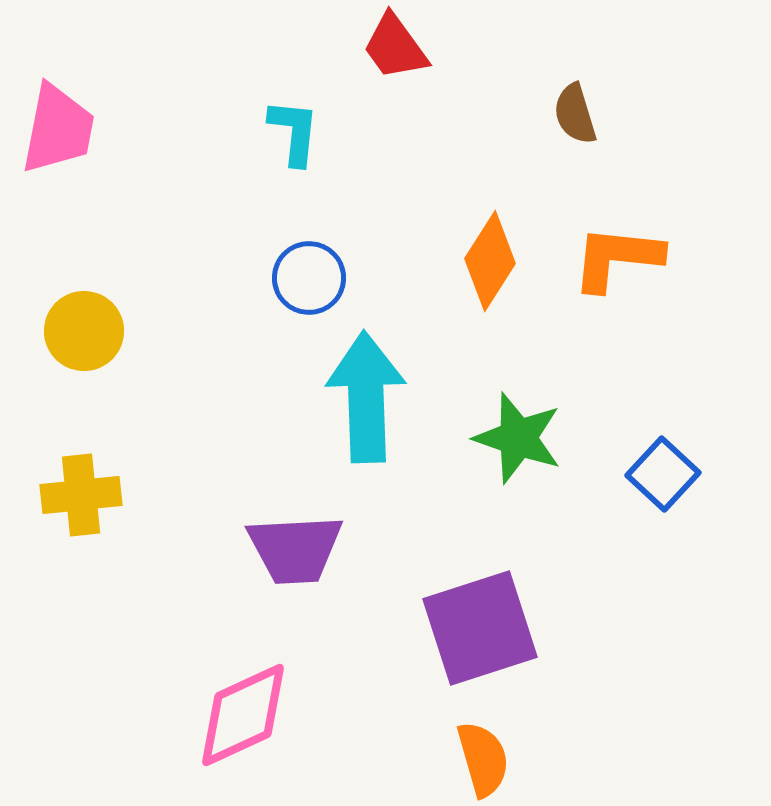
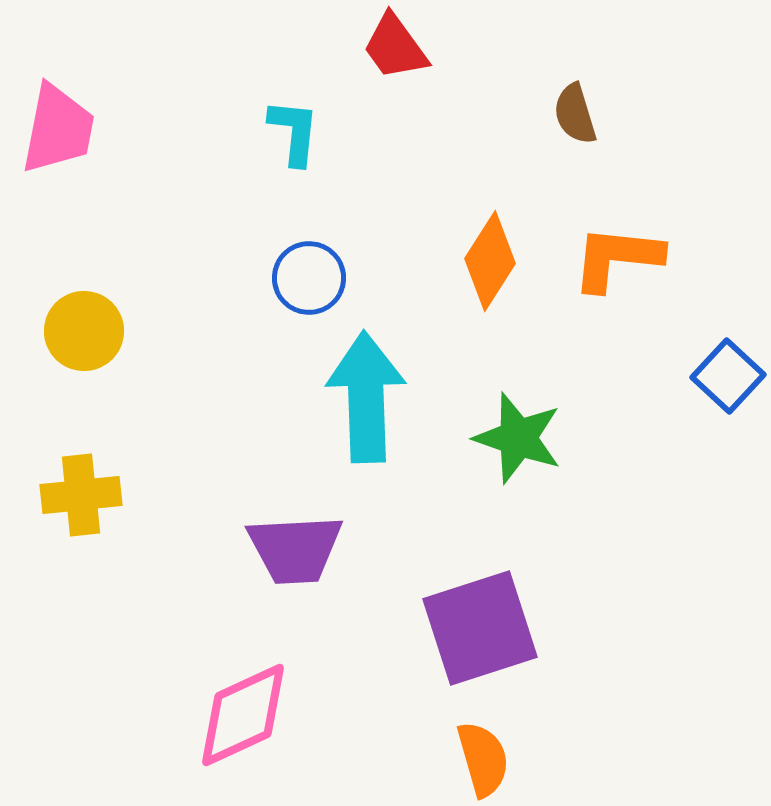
blue square: moved 65 px right, 98 px up
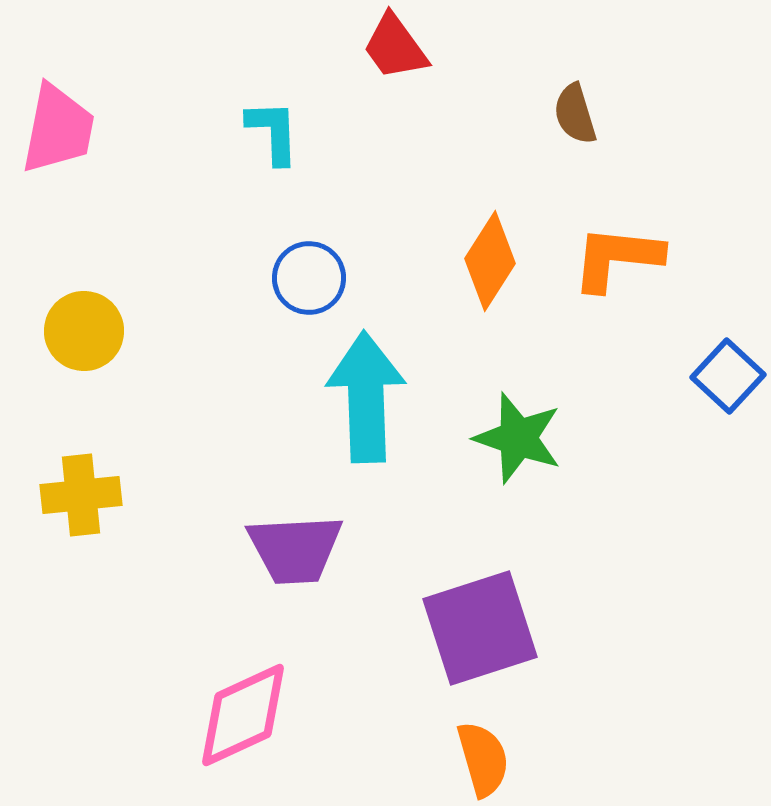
cyan L-shape: moved 21 px left; rotated 8 degrees counterclockwise
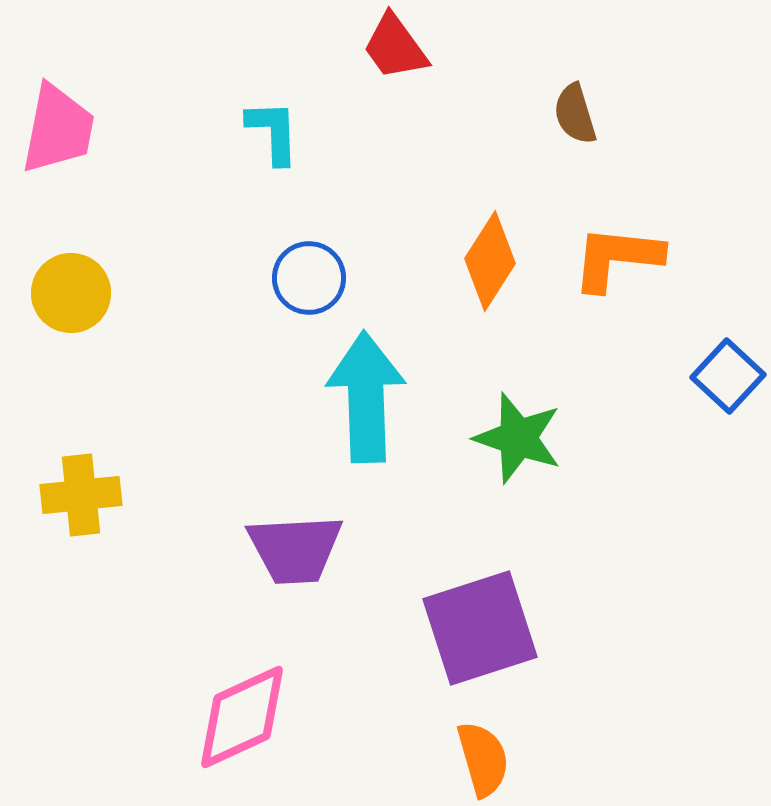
yellow circle: moved 13 px left, 38 px up
pink diamond: moved 1 px left, 2 px down
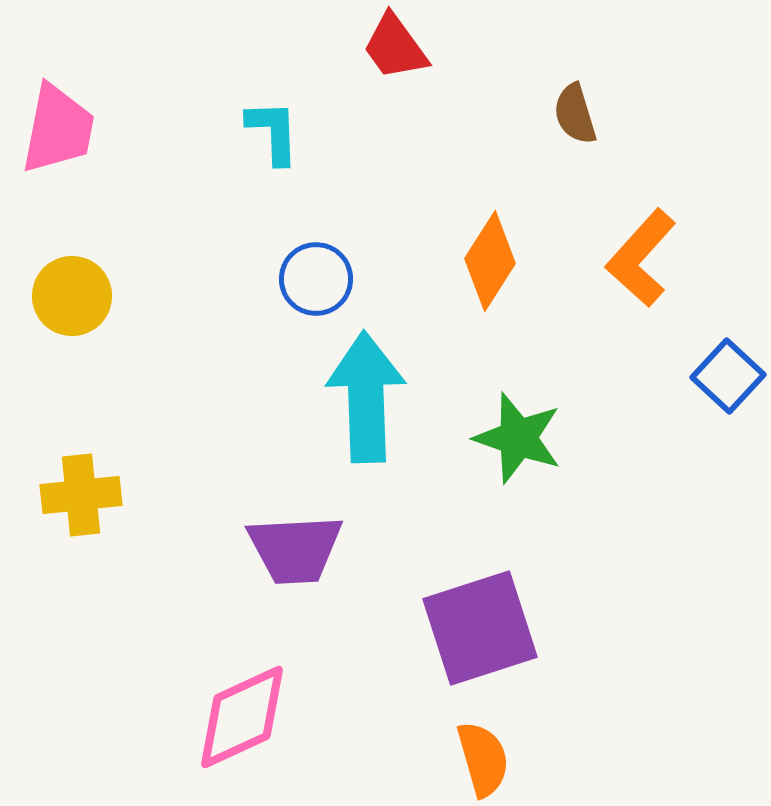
orange L-shape: moved 24 px right; rotated 54 degrees counterclockwise
blue circle: moved 7 px right, 1 px down
yellow circle: moved 1 px right, 3 px down
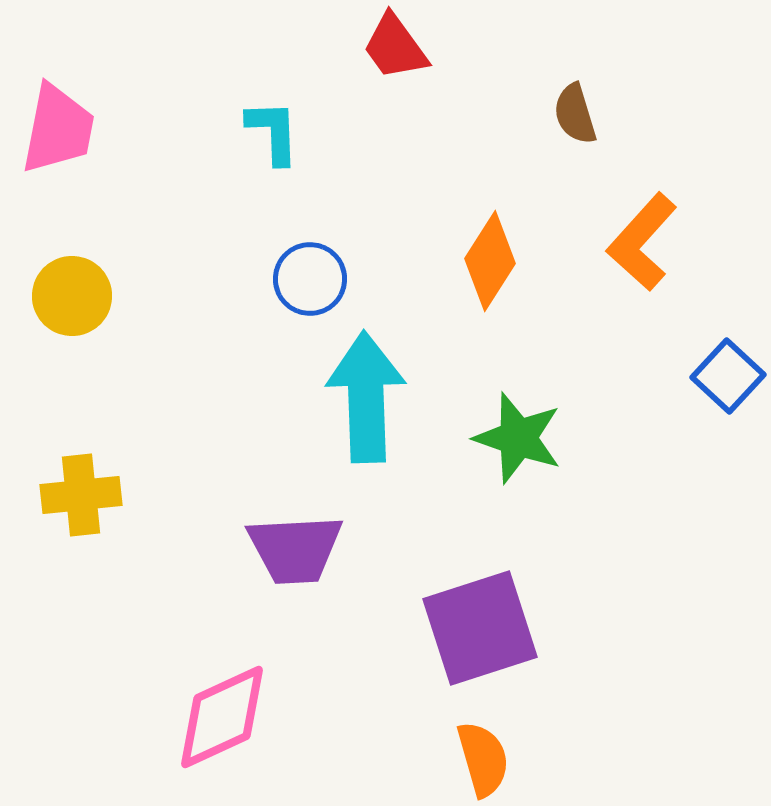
orange L-shape: moved 1 px right, 16 px up
blue circle: moved 6 px left
pink diamond: moved 20 px left
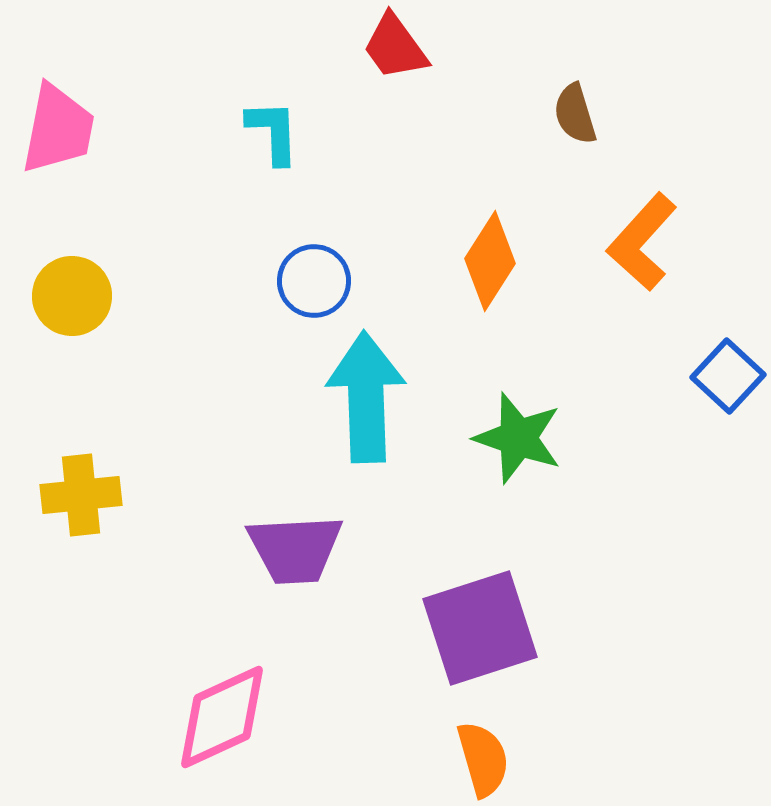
blue circle: moved 4 px right, 2 px down
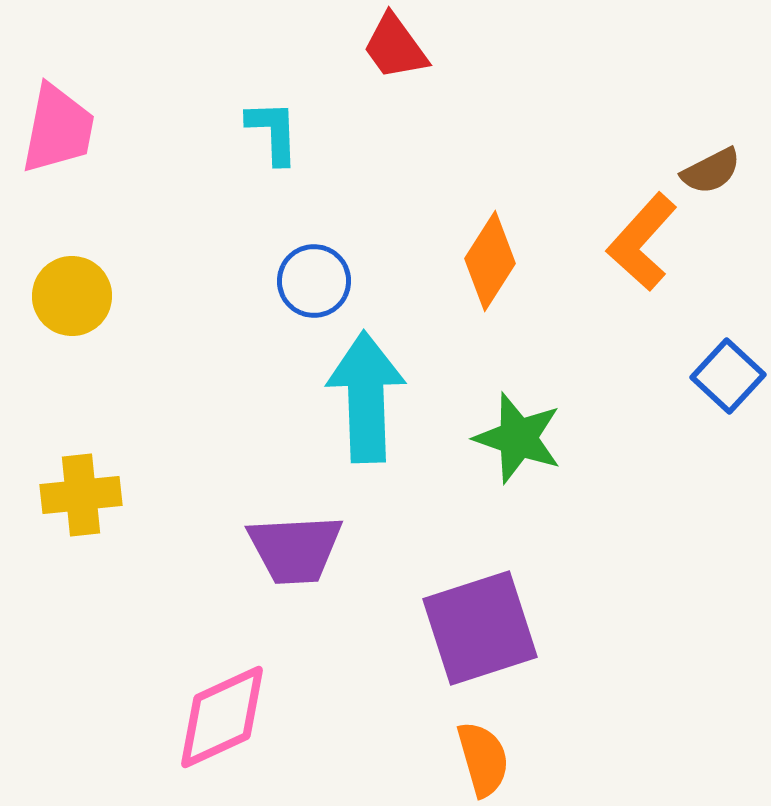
brown semicircle: moved 136 px right, 57 px down; rotated 100 degrees counterclockwise
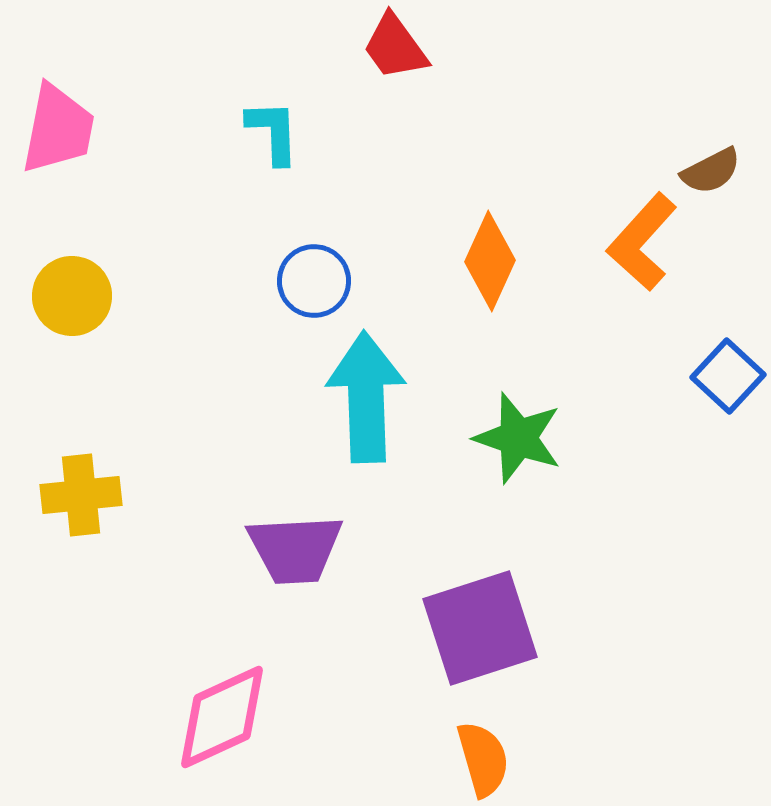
orange diamond: rotated 8 degrees counterclockwise
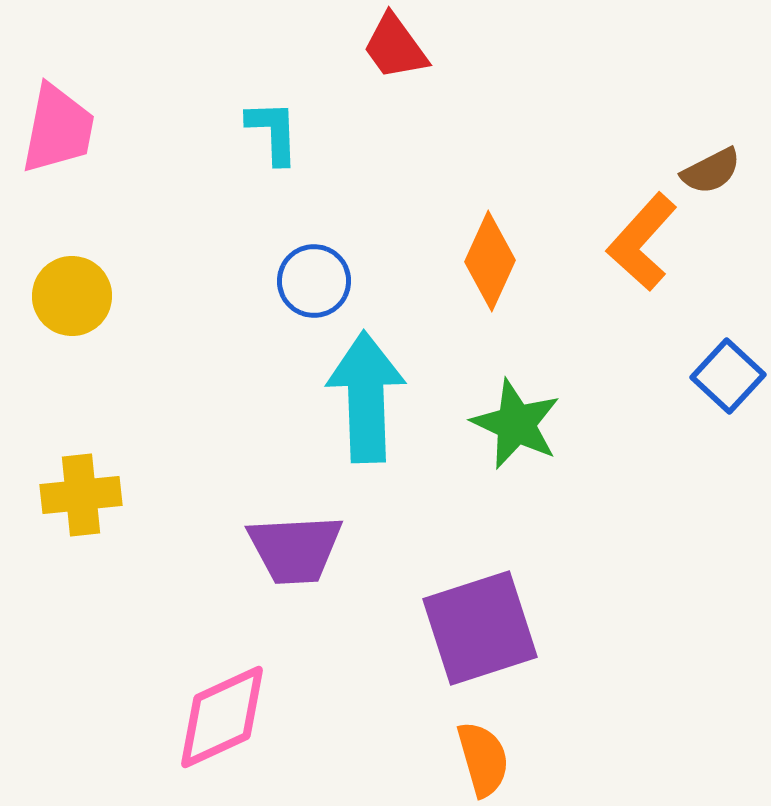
green star: moved 2 px left, 14 px up; rotated 6 degrees clockwise
